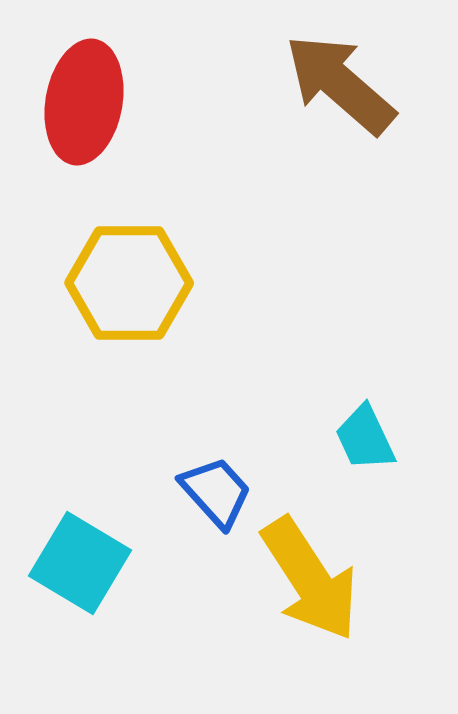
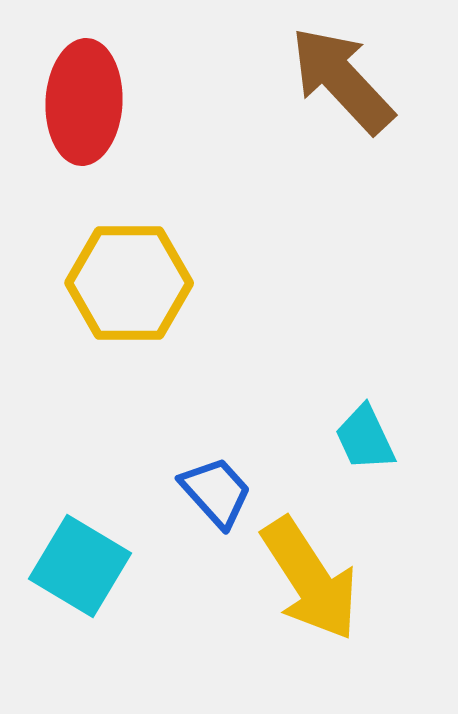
brown arrow: moved 2 px right, 4 px up; rotated 6 degrees clockwise
red ellipse: rotated 7 degrees counterclockwise
cyan square: moved 3 px down
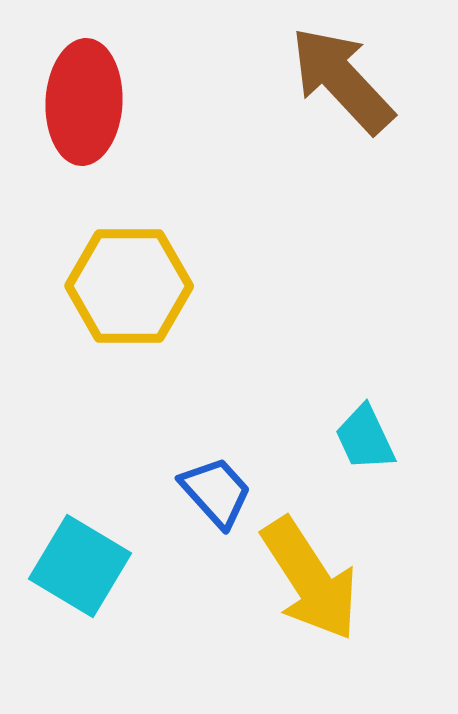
yellow hexagon: moved 3 px down
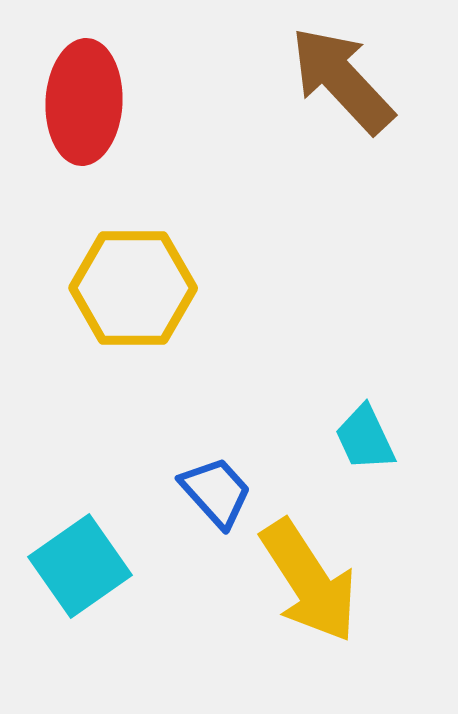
yellow hexagon: moved 4 px right, 2 px down
cyan square: rotated 24 degrees clockwise
yellow arrow: moved 1 px left, 2 px down
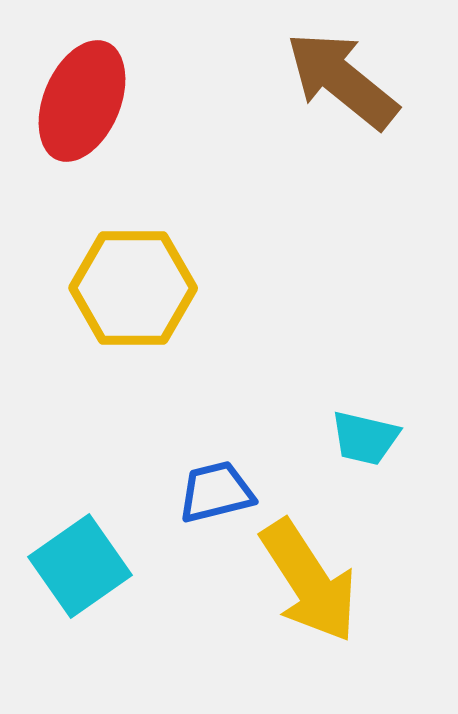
brown arrow: rotated 8 degrees counterclockwise
red ellipse: moved 2 px left, 1 px up; rotated 20 degrees clockwise
cyan trapezoid: rotated 52 degrees counterclockwise
blue trapezoid: rotated 62 degrees counterclockwise
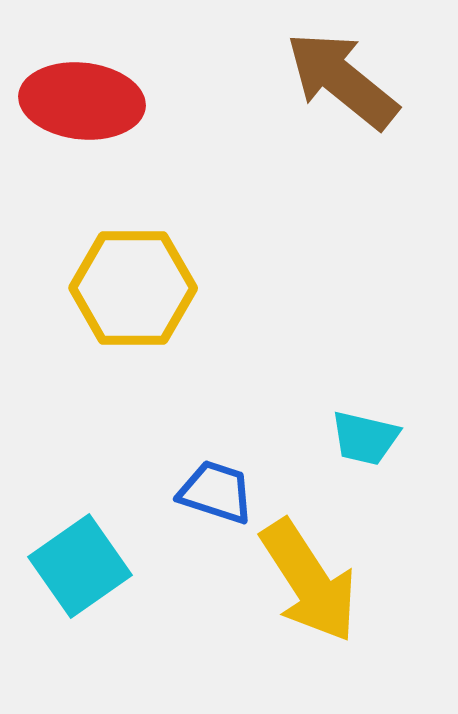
red ellipse: rotated 73 degrees clockwise
blue trapezoid: rotated 32 degrees clockwise
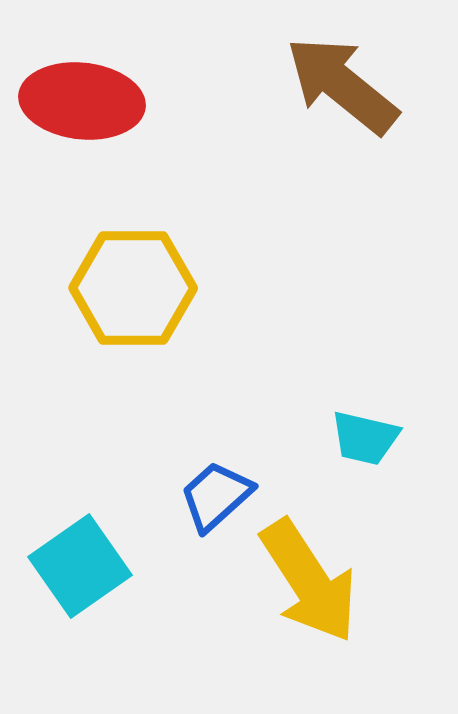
brown arrow: moved 5 px down
blue trapezoid: moved 4 px down; rotated 60 degrees counterclockwise
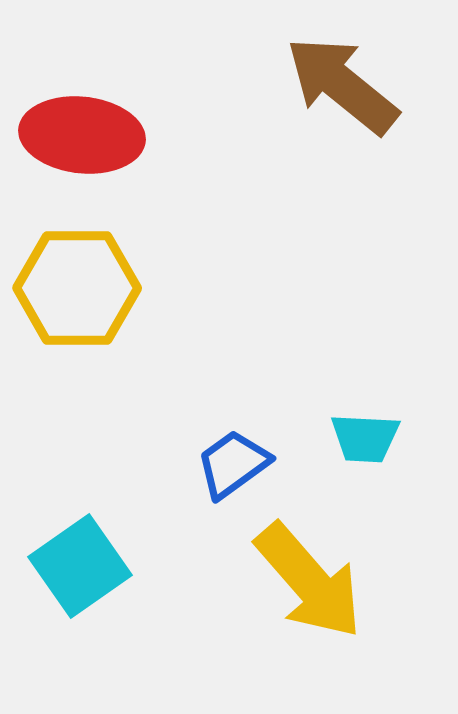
red ellipse: moved 34 px down
yellow hexagon: moved 56 px left
cyan trapezoid: rotated 10 degrees counterclockwise
blue trapezoid: moved 17 px right, 32 px up; rotated 6 degrees clockwise
yellow arrow: rotated 8 degrees counterclockwise
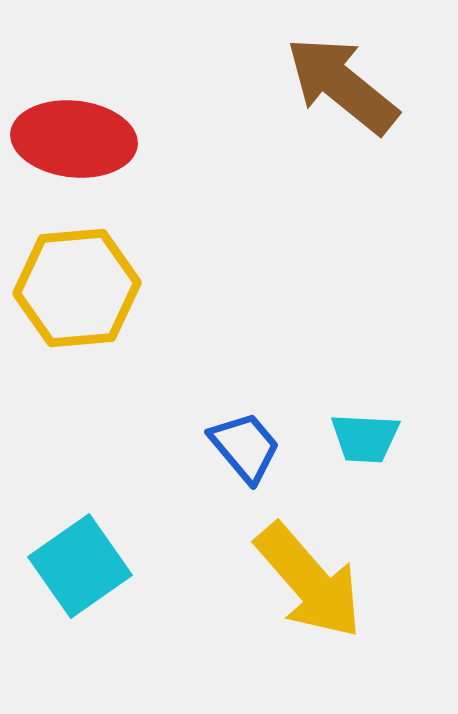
red ellipse: moved 8 px left, 4 px down
yellow hexagon: rotated 5 degrees counterclockwise
blue trapezoid: moved 12 px right, 17 px up; rotated 86 degrees clockwise
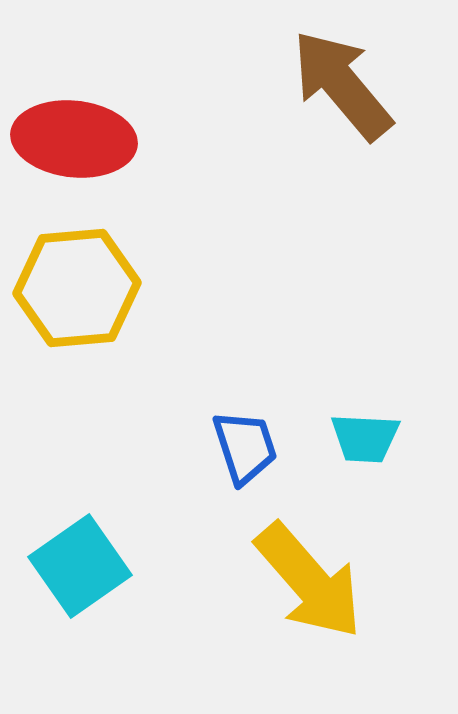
brown arrow: rotated 11 degrees clockwise
blue trapezoid: rotated 22 degrees clockwise
